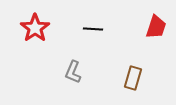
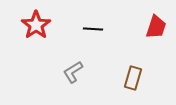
red star: moved 1 px right, 3 px up
gray L-shape: rotated 35 degrees clockwise
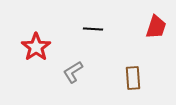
red star: moved 22 px down
brown rectangle: rotated 20 degrees counterclockwise
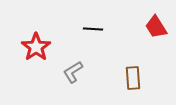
red trapezoid: rotated 130 degrees clockwise
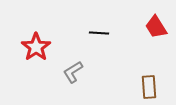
black line: moved 6 px right, 4 px down
brown rectangle: moved 16 px right, 9 px down
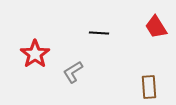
red star: moved 1 px left, 7 px down
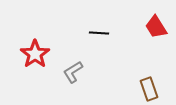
brown rectangle: moved 2 px down; rotated 15 degrees counterclockwise
